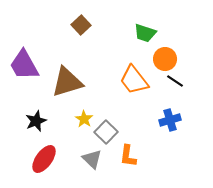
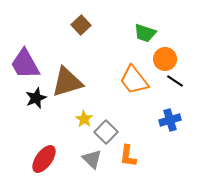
purple trapezoid: moved 1 px right, 1 px up
black star: moved 23 px up
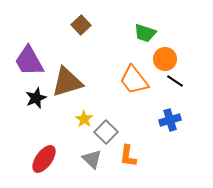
purple trapezoid: moved 4 px right, 3 px up
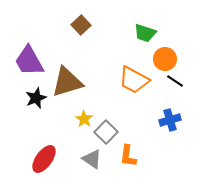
orange trapezoid: rotated 24 degrees counterclockwise
gray triangle: rotated 10 degrees counterclockwise
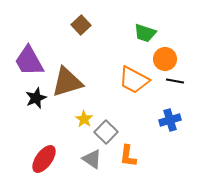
black line: rotated 24 degrees counterclockwise
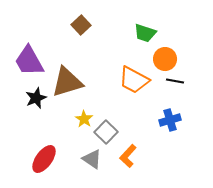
orange L-shape: rotated 35 degrees clockwise
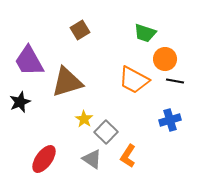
brown square: moved 1 px left, 5 px down; rotated 12 degrees clockwise
black star: moved 16 px left, 4 px down
orange L-shape: rotated 10 degrees counterclockwise
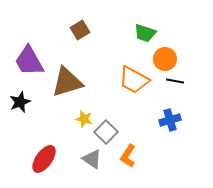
yellow star: rotated 18 degrees counterclockwise
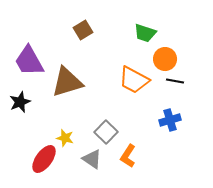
brown square: moved 3 px right
yellow star: moved 19 px left, 19 px down
